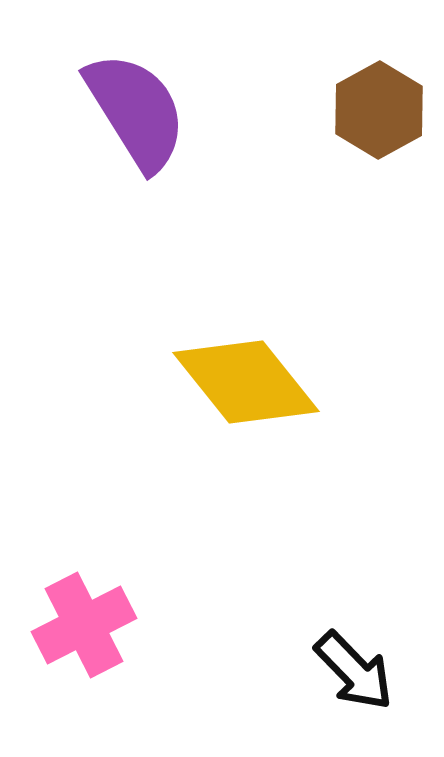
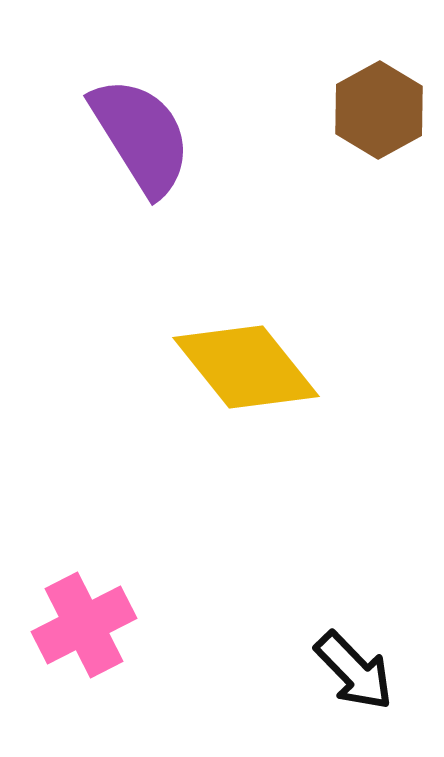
purple semicircle: moved 5 px right, 25 px down
yellow diamond: moved 15 px up
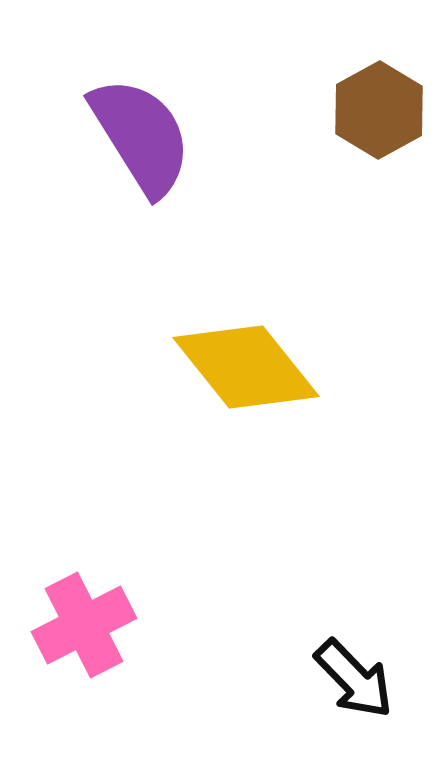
black arrow: moved 8 px down
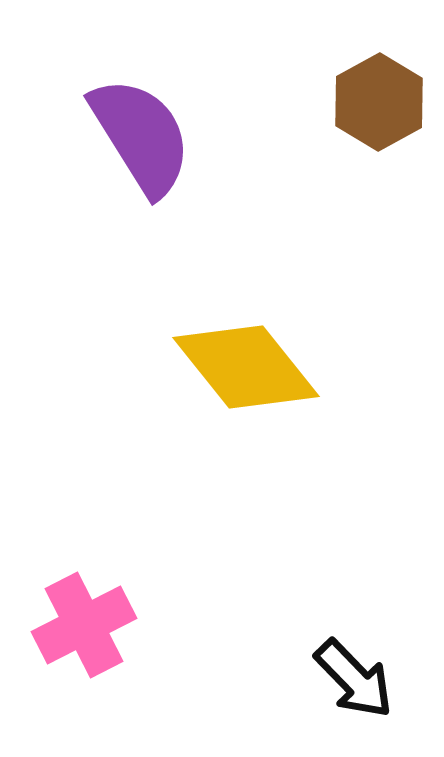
brown hexagon: moved 8 px up
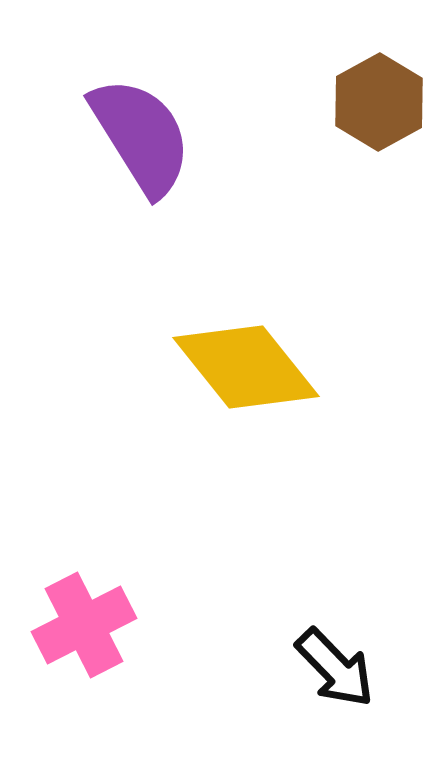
black arrow: moved 19 px left, 11 px up
